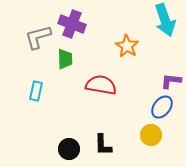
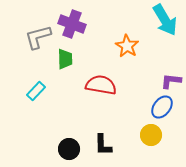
cyan arrow: rotated 12 degrees counterclockwise
cyan rectangle: rotated 30 degrees clockwise
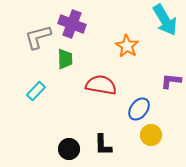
blue ellipse: moved 23 px left, 2 px down
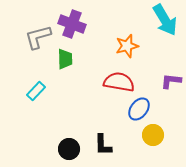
orange star: rotated 25 degrees clockwise
red semicircle: moved 18 px right, 3 px up
yellow circle: moved 2 px right
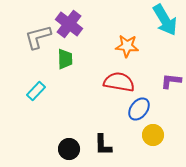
purple cross: moved 3 px left; rotated 16 degrees clockwise
orange star: rotated 20 degrees clockwise
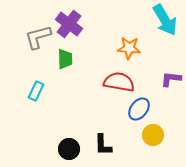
orange star: moved 2 px right, 2 px down
purple L-shape: moved 2 px up
cyan rectangle: rotated 18 degrees counterclockwise
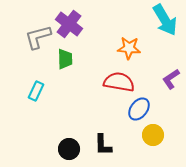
purple L-shape: rotated 40 degrees counterclockwise
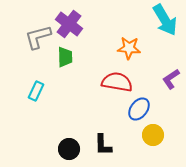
green trapezoid: moved 2 px up
red semicircle: moved 2 px left
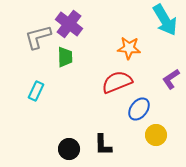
red semicircle: rotated 32 degrees counterclockwise
yellow circle: moved 3 px right
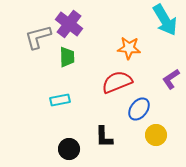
green trapezoid: moved 2 px right
cyan rectangle: moved 24 px right, 9 px down; rotated 54 degrees clockwise
black L-shape: moved 1 px right, 8 px up
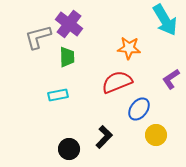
cyan rectangle: moved 2 px left, 5 px up
black L-shape: rotated 135 degrees counterclockwise
